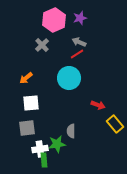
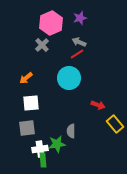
pink hexagon: moved 3 px left, 3 px down
green rectangle: moved 1 px left
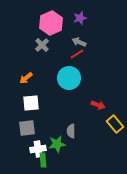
white cross: moved 2 px left
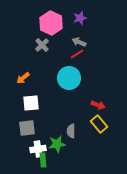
pink hexagon: rotated 10 degrees counterclockwise
orange arrow: moved 3 px left
yellow rectangle: moved 16 px left
